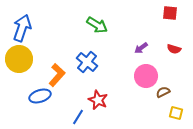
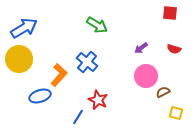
blue arrow: moved 2 px right; rotated 40 degrees clockwise
orange L-shape: moved 2 px right
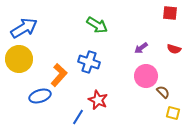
blue cross: moved 2 px right; rotated 20 degrees counterclockwise
brown semicircle: rotated 72 degrees clockwise
yellow square: moved 3 px left
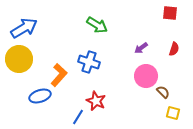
red semicircle: rotated 88 degrees counterclockwise
red star: moved 2 px left, 1 px down
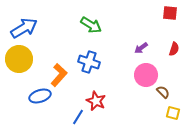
green arrow: moved 6 px left
pink circle: moved 1 px up
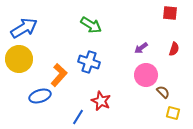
red star: moved 5 px right
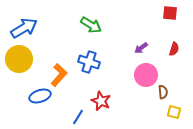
brown semicircle: rotated 40 degrees clockwise
yellow square: moved 1 px right, 1 px up
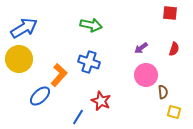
green arrow: rotated 20 degrees counterclockwise
blue ellipse: rotated 25 degrees counterclockwise
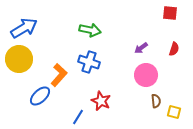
green arrow: moved 1 px left, 5 px down
brown semicircle: moved 7 px left, 9 px down
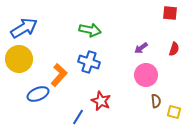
blue ellipse: moved 2 px left, 2 px up; rotated 20 degrees clockwise
